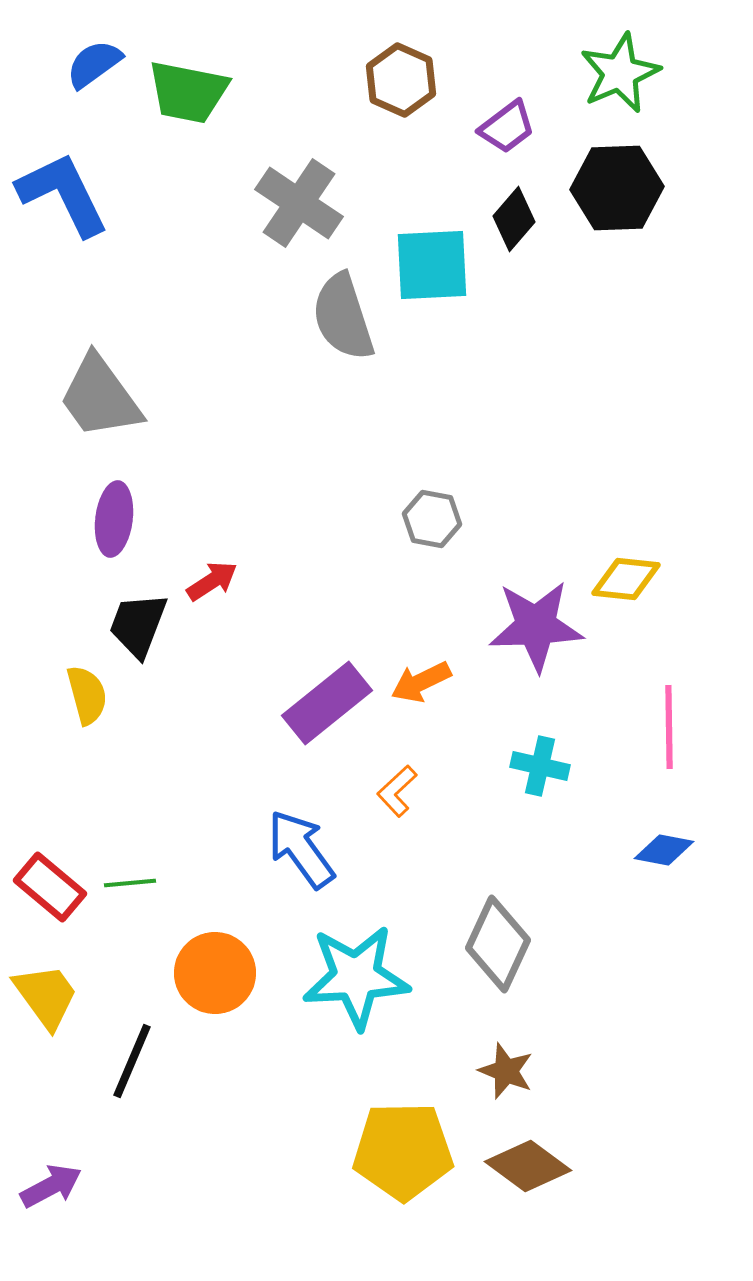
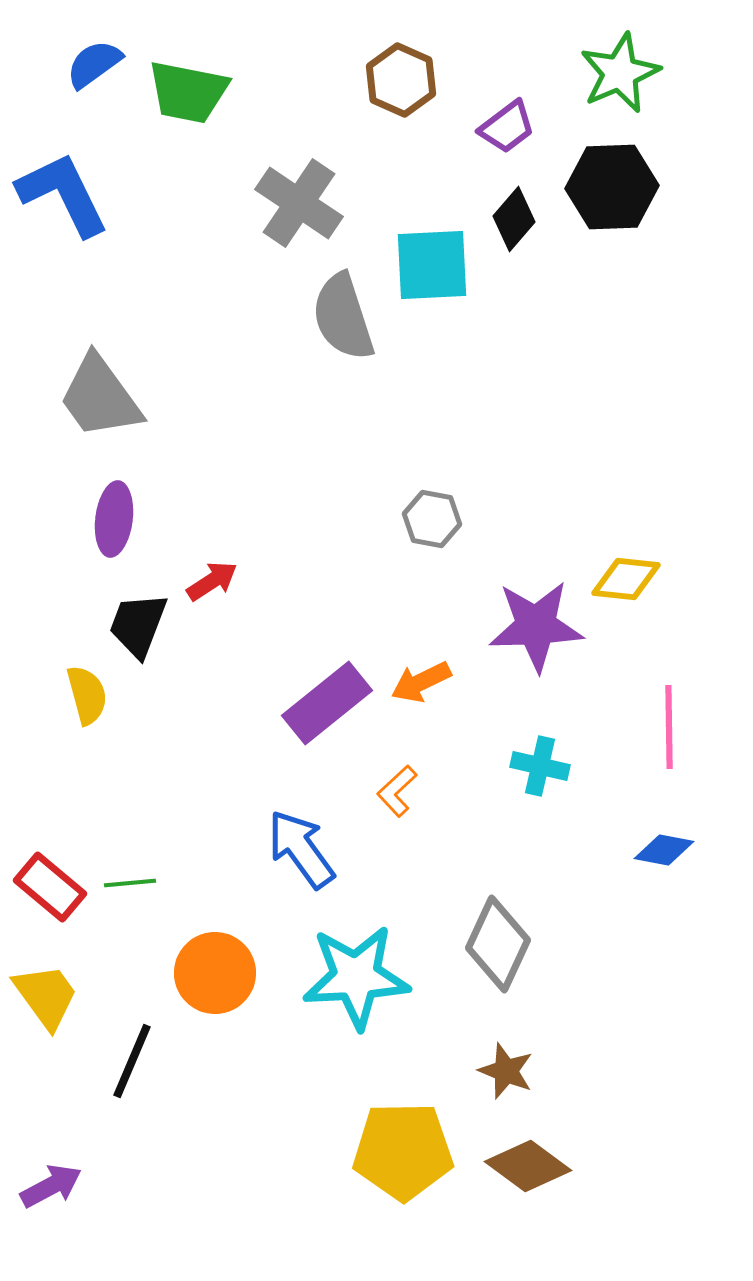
black hexagon: moved 5 px left, 1 px up
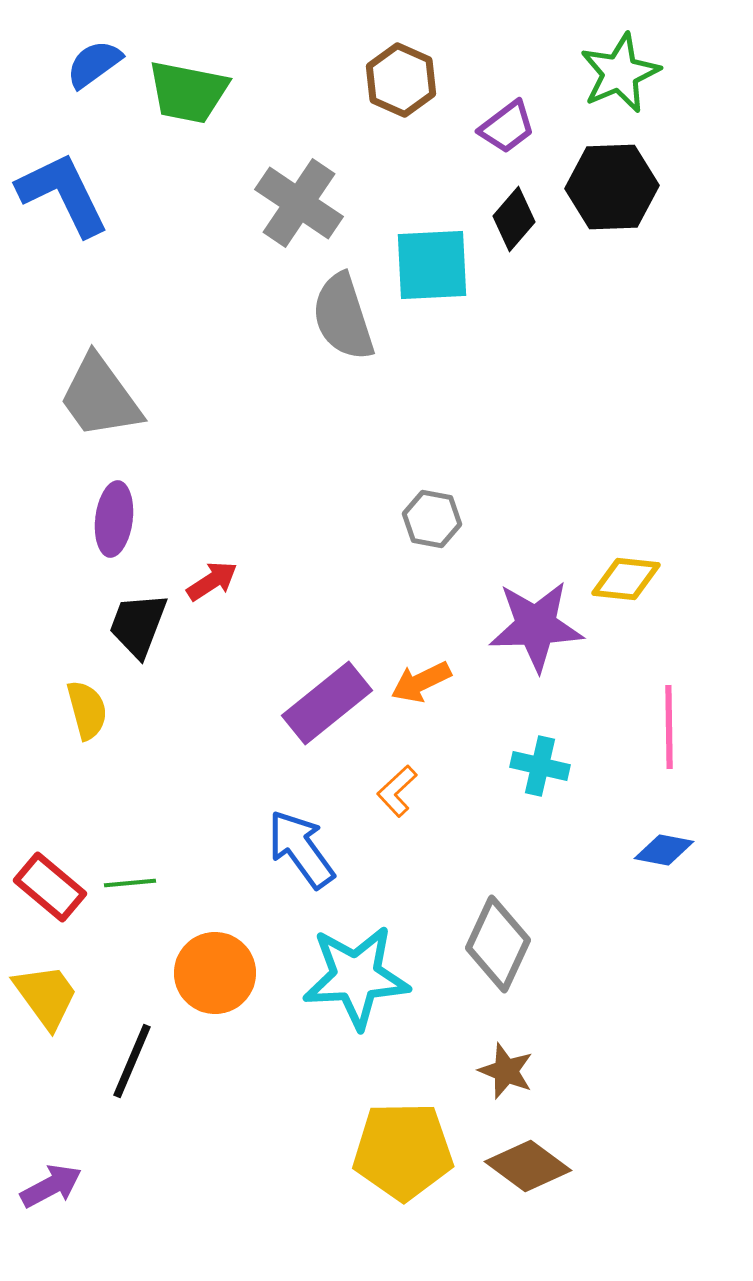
yellow semicircle: moved 15 px down
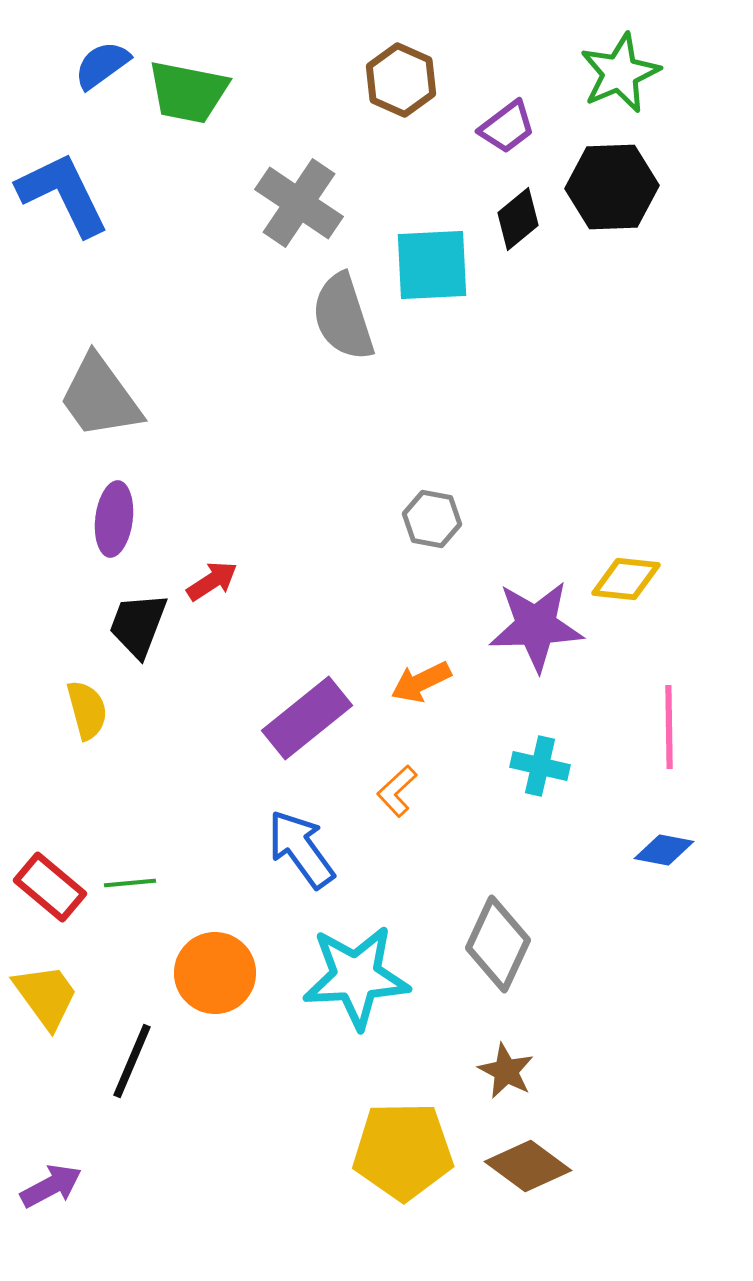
blue semicircle: moved 8 px right, 1 px down
black diamond: moved 4 px right; rotated 10 degrees clockwise
purple rectangle: moved 20 px left, 15 px down
brown star: rotated 6 degrees clockwise
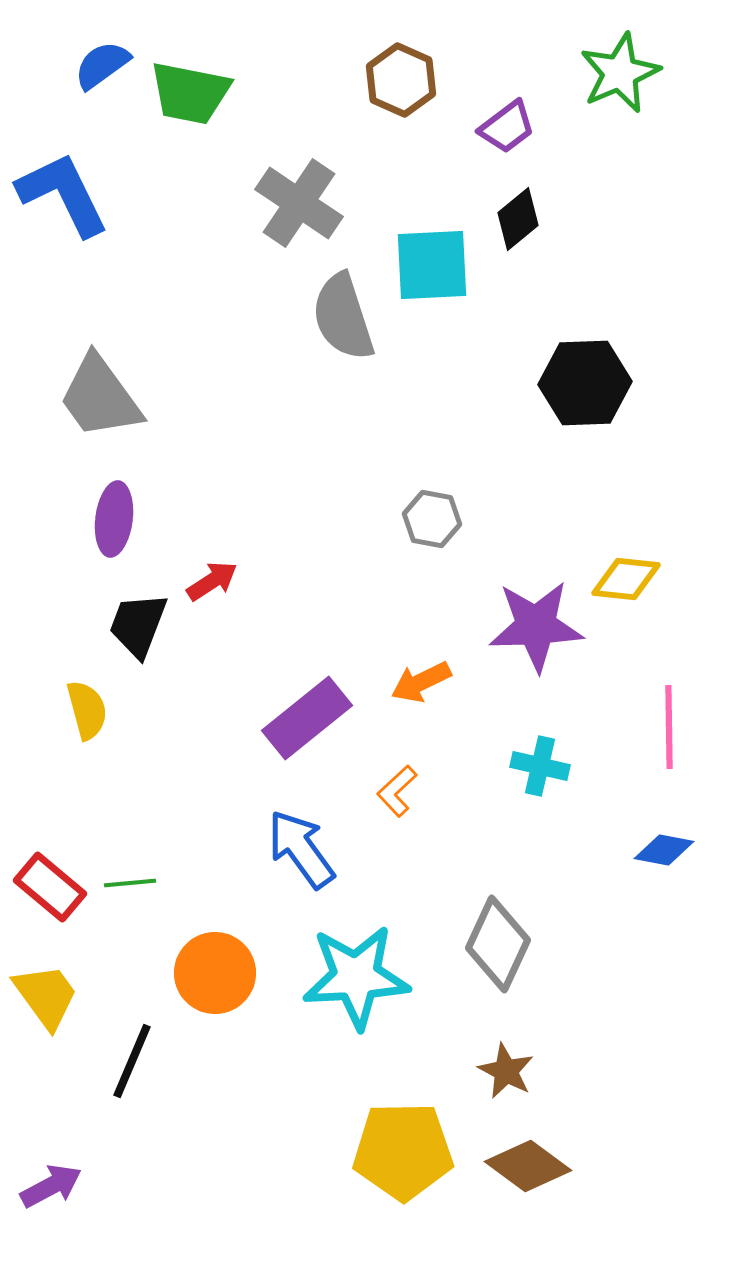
green trapezoid: moved 2 px right, 1 px down
black hexagon: moved 27 px left, 196 px down
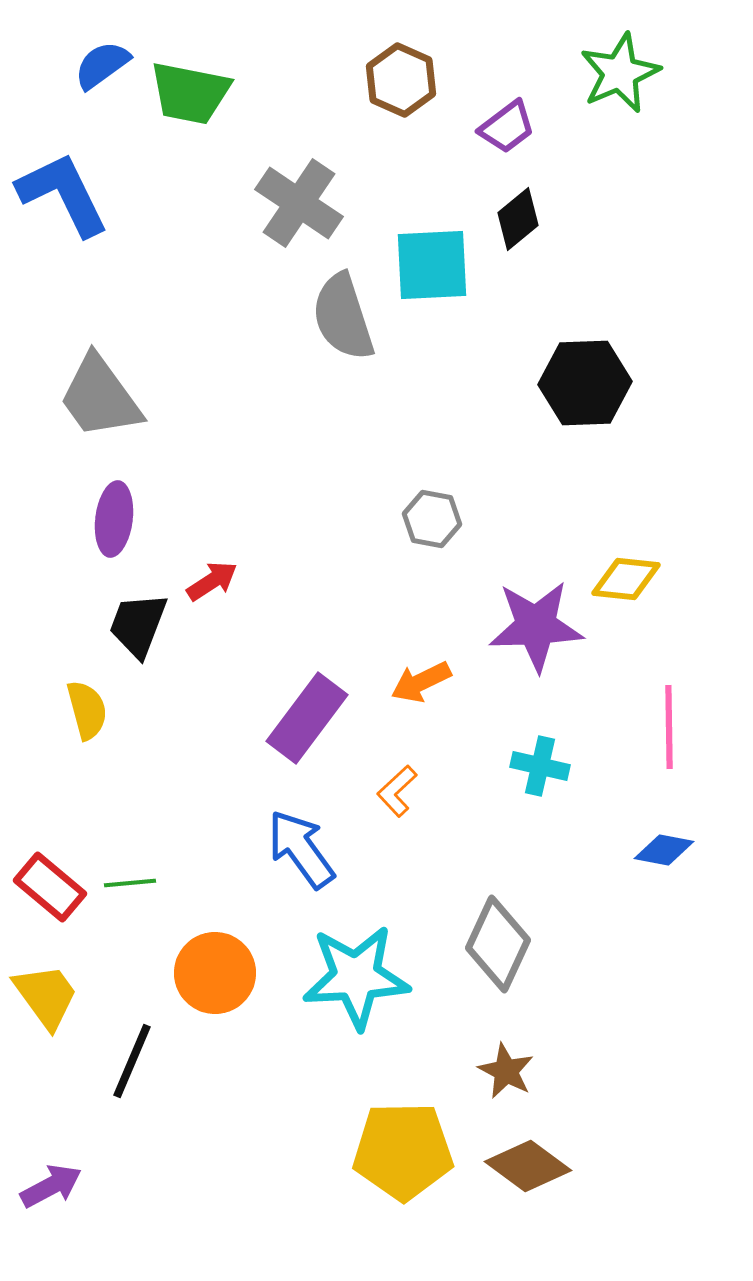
purple rectangle: rotated 14 degrees counterclockwise
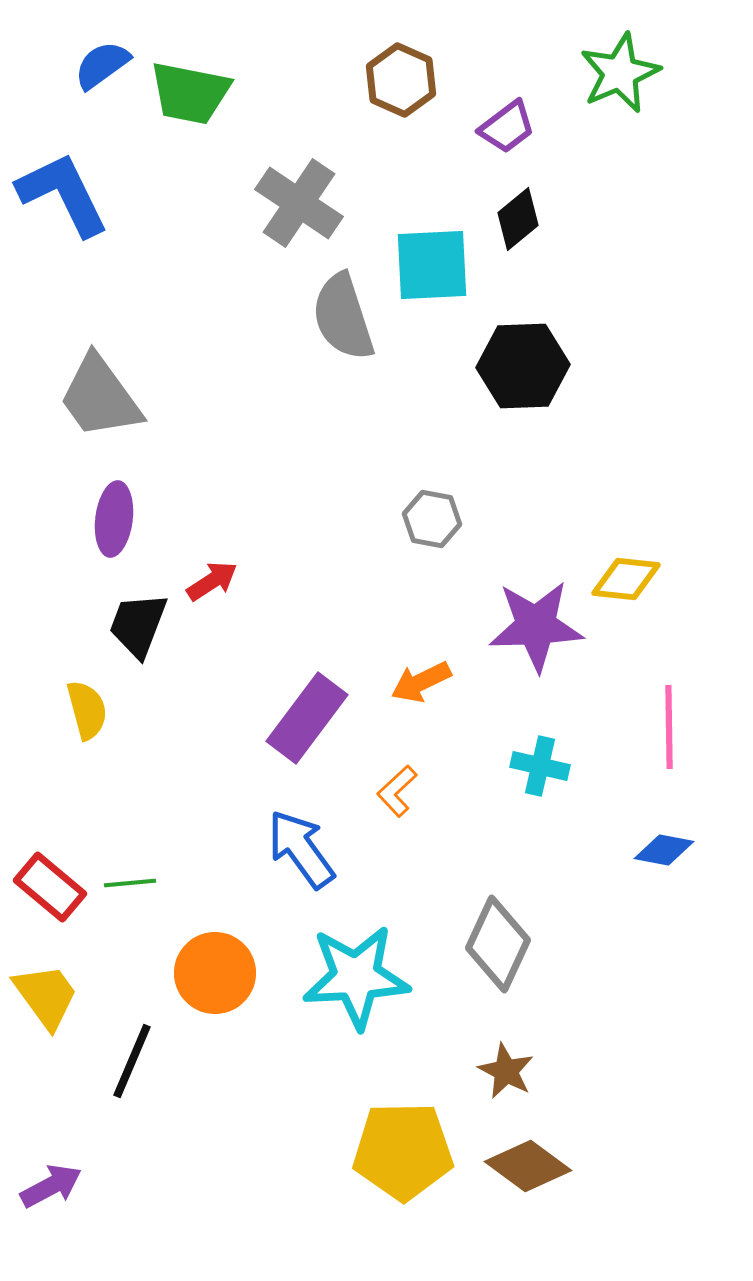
black hexagon: moved 62 px left, 17 px up
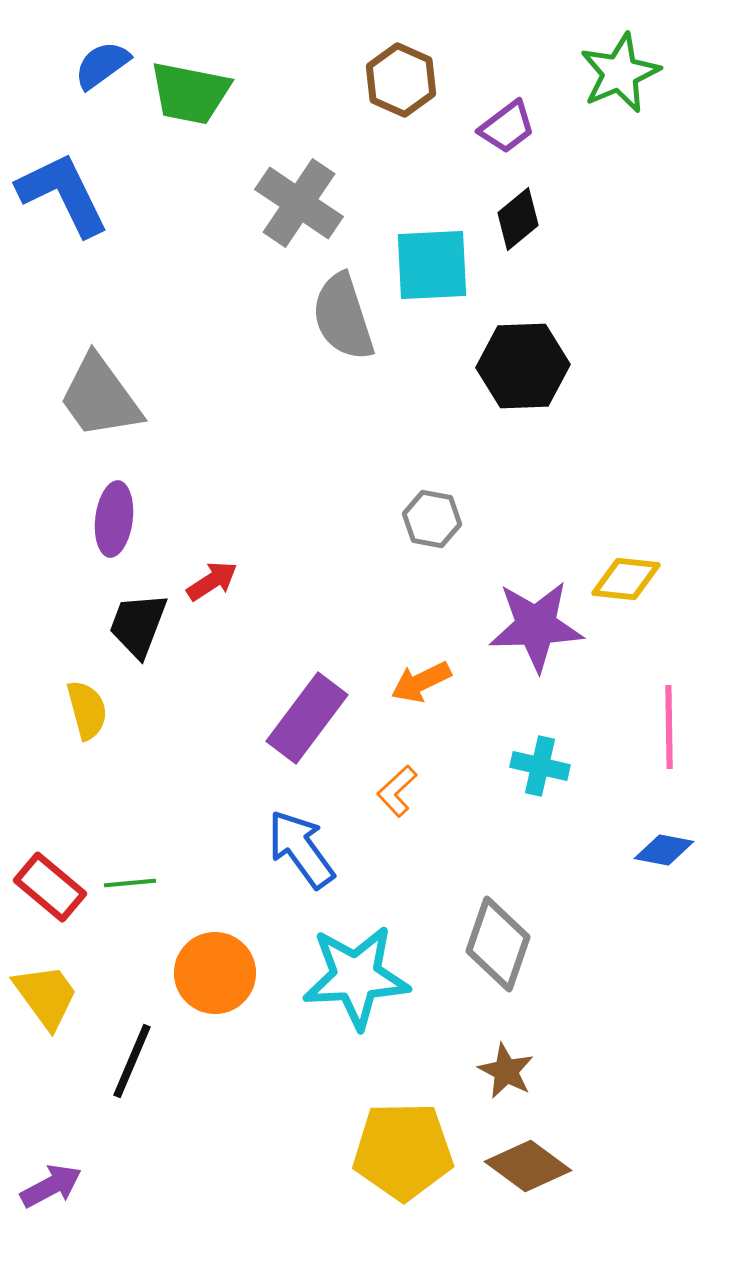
gray diamond: rotated 6 degrees counterclockwise
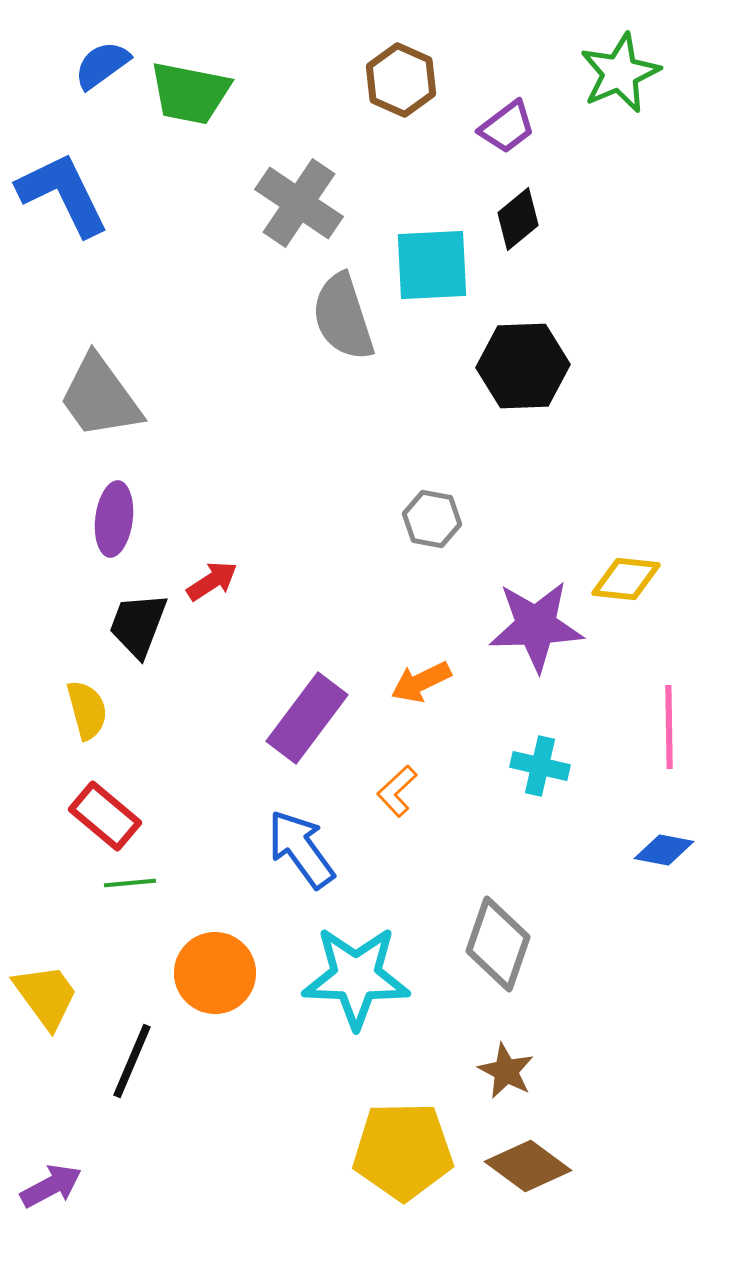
red rectangle: moved 55 px right, 71 px up
cyan star: rotated 5 degrees clockwise
